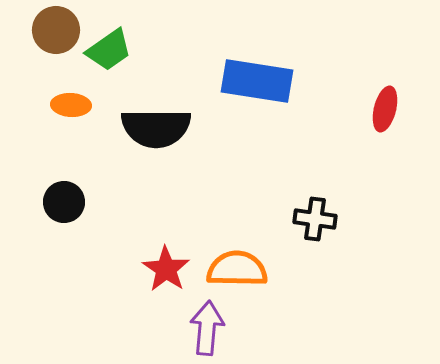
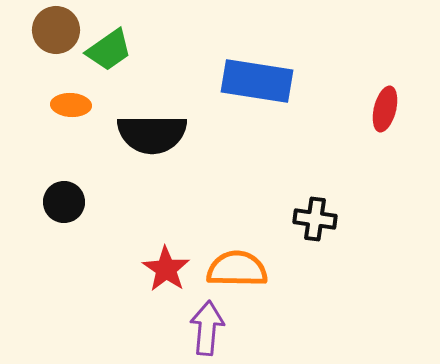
black semicircle: moved 4 px left, 6 px down
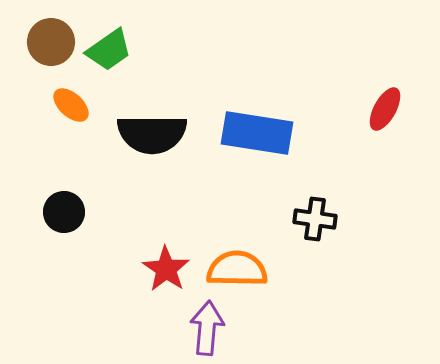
brown circle: moved 5 px left, 12 px down
blue rectangle: moved 52 px down
orange ellipse: rotated 39 degrees clockwise
red ellipse: rotated 15 degrees clockwise
black circle: moved 10 px down
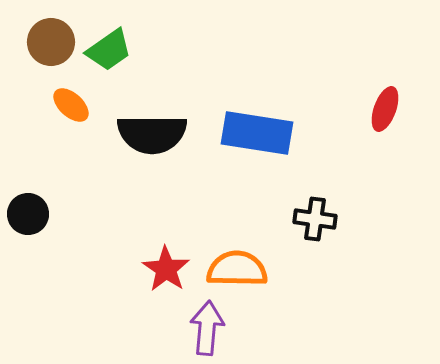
red ellipse: rotated 9 degrees counterclockwise
black circle: moved 36 px left, 2 px down
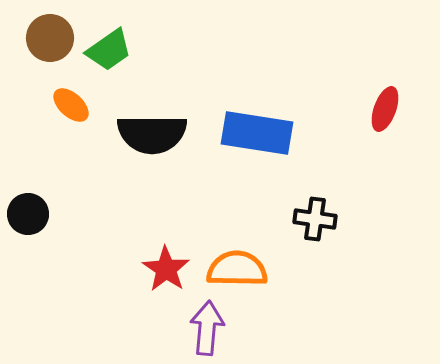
brown circle: moved 1 px left, 4 px up
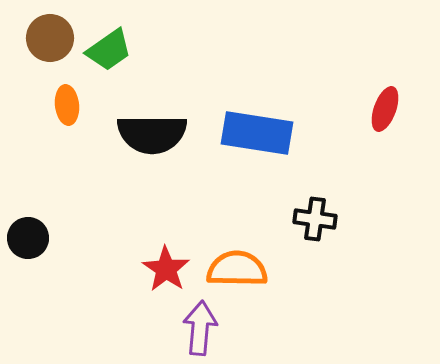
orange ellipse: moved 4 px left; rotated 42 degrees clockwise
black circle: moved 24 px down
purple arrow: moved 7 px left
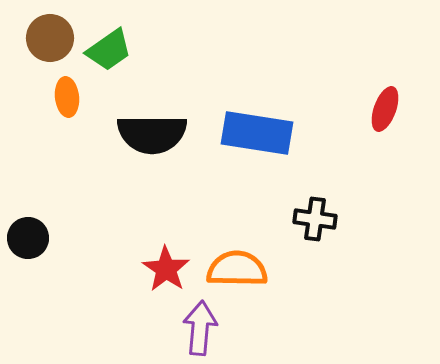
orange ellipse: moved 8 px up
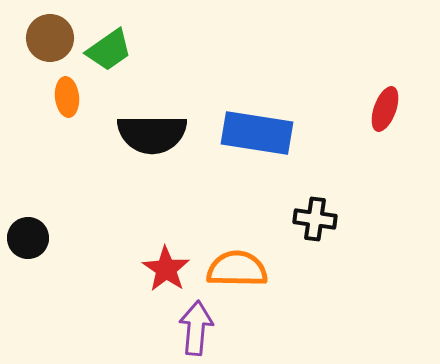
purple arrow: moved 4 px left
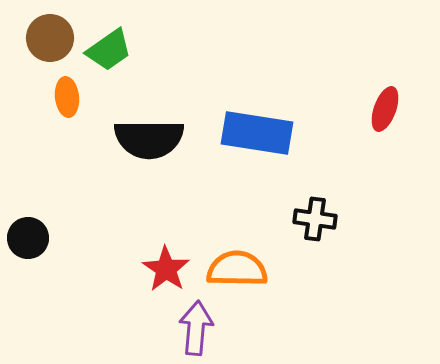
black semicircle: moved 3 px left, 5 px down
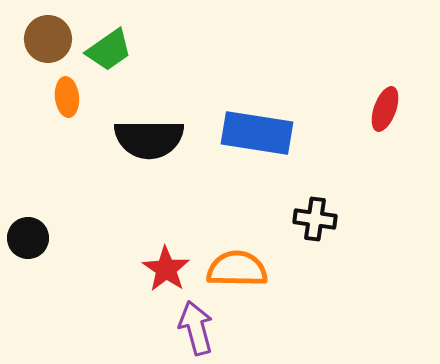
brown circle: moved 2 px left, 1 px down
purple arrow: rotated 20 degrees counterclockwise
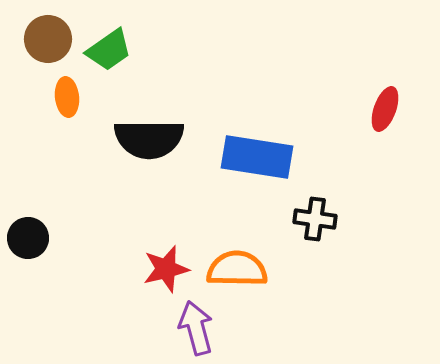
blue rectangle: moved 24 px down
red star: rotated 24 degrees clockwise
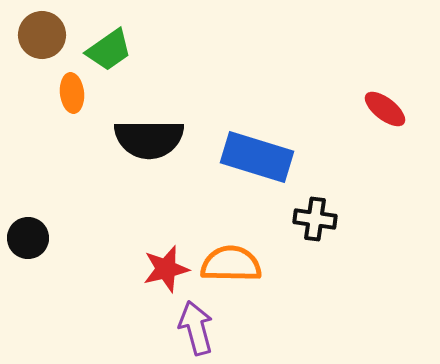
brown circle: moved 6 px left, 4 px up
orange ellipse: moved 5 px right, 4 px up
red ellipse: rotated 72 degrees counterclockwise
blue rectangle: rotated 8 degrees clockwise
orange semicircle: moved 6 px left, 5 px up
